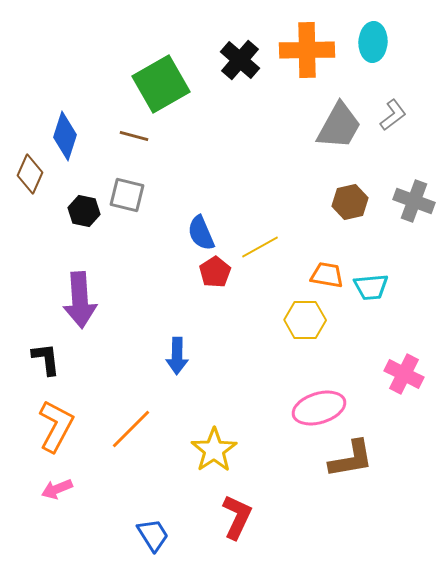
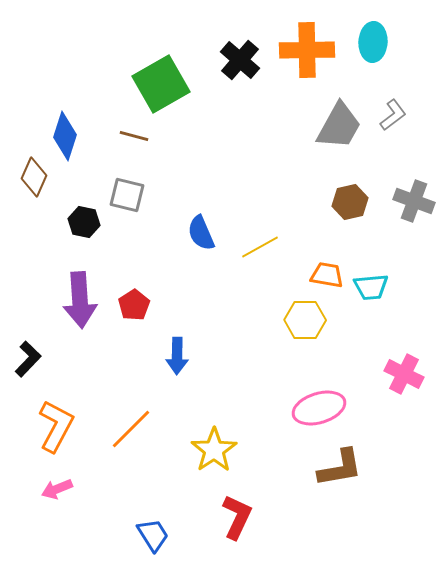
brown diamond: moved 4 px right, 3 px down
black hexagon: moved 11 px down
red pentagon: moved 81 px left, 33 px down
black L-shape: moved 18 px left; rotated 51 degrees clockwise
brown L-shape: moved 11 px left, 9 px down
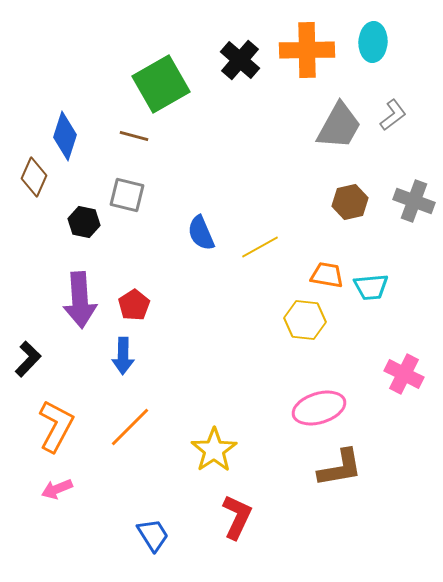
yellow hexagon: rotated 6 degrees clockwise
blue arrow: moved 54 px left
orange line: moved 1 px left, 2 px up
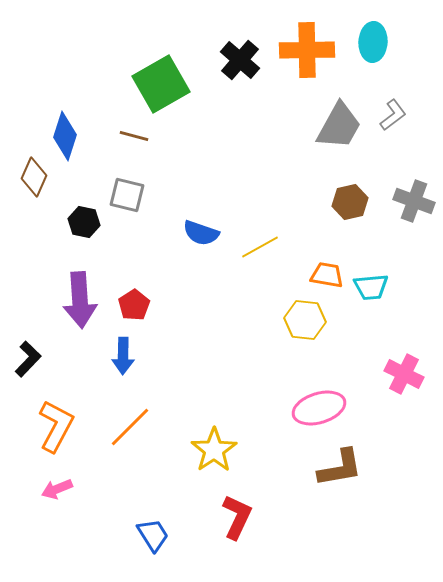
blue semicircle: rotated 48 degrees counterclockwise
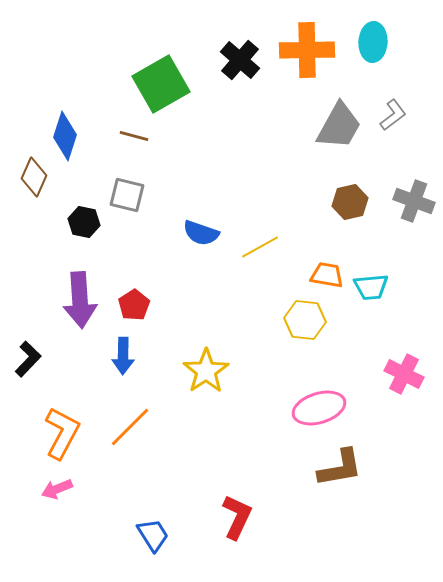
orange L-shape: moved 6 px right, 7 px down
yellow star: moved 8 px left, 79 px up
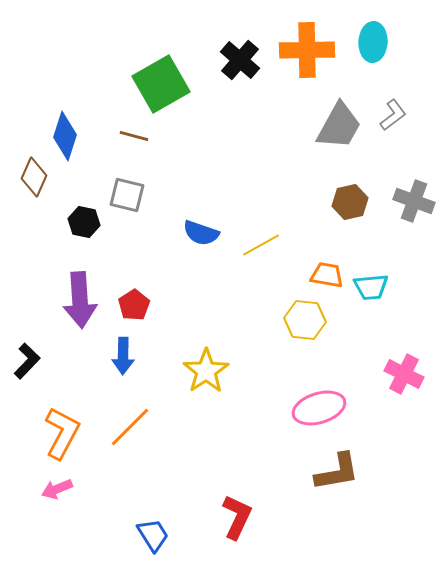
yellow line: moved 1 px right, 2 px up
black L-shape: moved 1 px left, 2 px down
brown L-shape: moved 3 px left, 4 px down
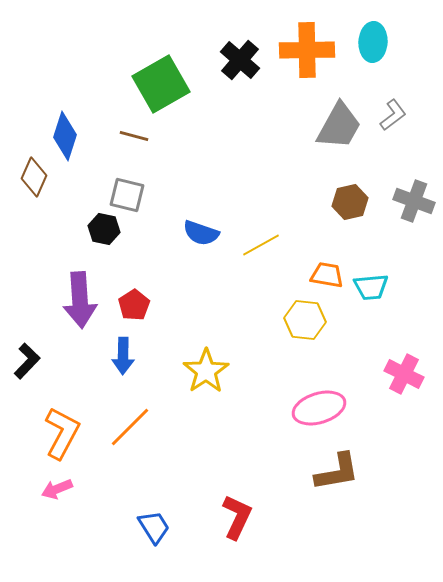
black hexagon: moved 20 px right, 7 px down
blue trapezoid: moved 1 px right, 8 px up
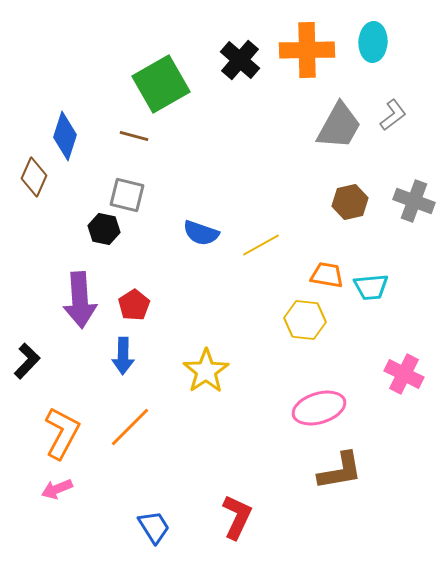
brown L-shape: moved 3 px right, 1 px up
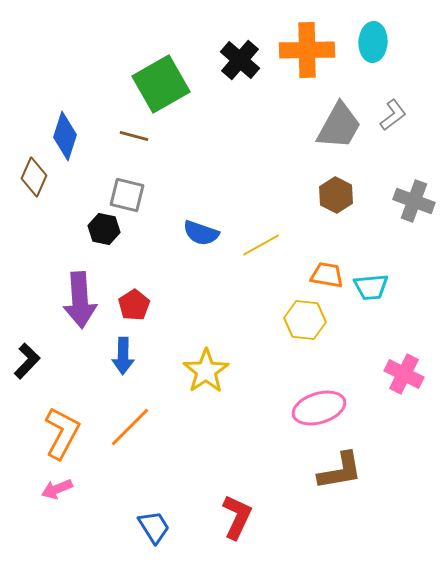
brown hexagon: moved 14 px left, 7 px up; rotated 20 degrees counterclockwise
